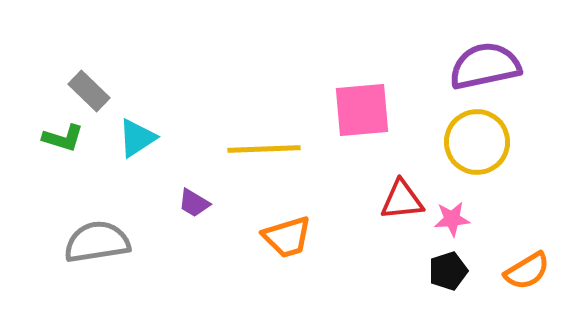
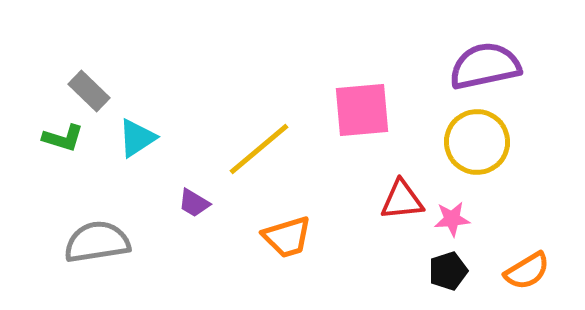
yellow line: moved 5 px left; rotated 38 degrees counterclockwise
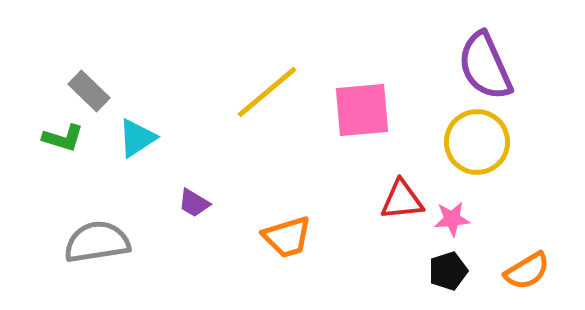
purple semicircle: rotated 102 degrees counterclockwise
yellow line: moved 8 px right, 57 px up
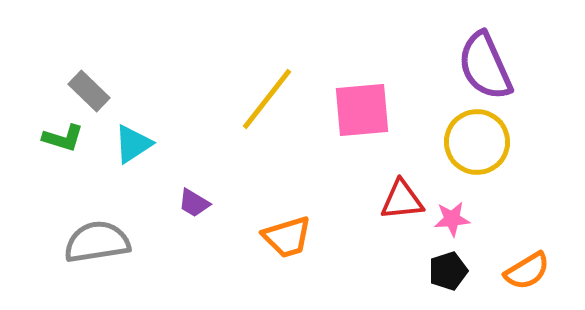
yellow line: moved 7 px down; rotated 12 degrees counterclockwise
cyan triangle: moved 4 px left, 6 px down
